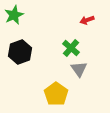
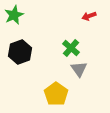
red arrow: moved 2 px right, 4 px up
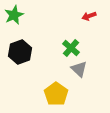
gray triangle: rotated 12 degrees counterclockwise
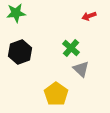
green star: moved 2 px right, 2 px up; rotated 18 degrees clockwise
gray triangle: moved 2 px right
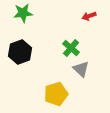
green star: moved 7 px right
yellow pentagon: rotated 20 degrees clockwise
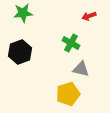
green cross: moved 5 px up; rotated 12 degrees counterclockwise
gray triangle: rotated 30 degrees counterclockwise
yellow pentagon: moved 12 px right
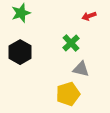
green star: moved 2 px left; rotated 12 degrees counterclockwise
green cross: rotated 18 degrees clockwise
black hexagon: rotated 10 degrees counterclockwise
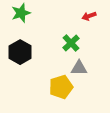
gray triangle: moved 2 px left, 1 px up; rotated 12 degrees counterclockwise
yellow pentagon: moved 7 px left, 7 px up
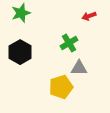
green cross: moved 2 px left; rotated 12 degrees clockwise
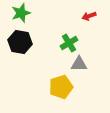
black hexagon: moved 10 px up; rotated 20 degrees counterclockwise
gray triangle: moved 4 px up
